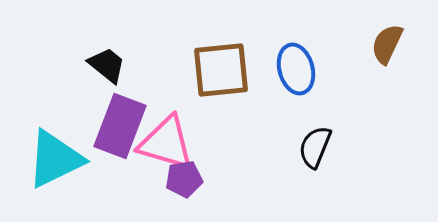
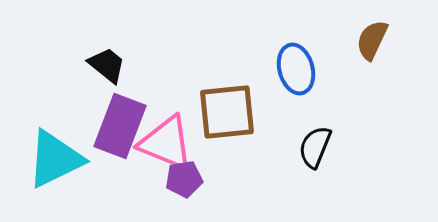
brown semicircle: moved 15 px left, 4 px up
brown square: moved 6 px right, 42 px down
pink triangle: rotated 6 degrees clockwise
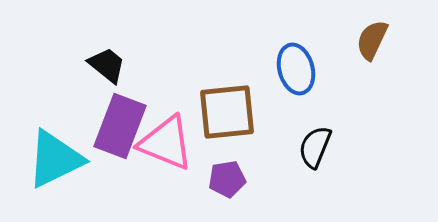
purple pentagon: moved 43 px right
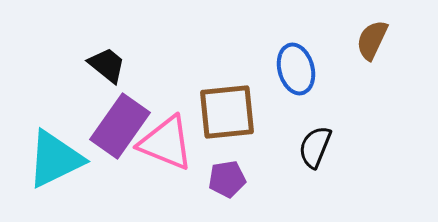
purple rectangle: rotated 14 degrees clockwise
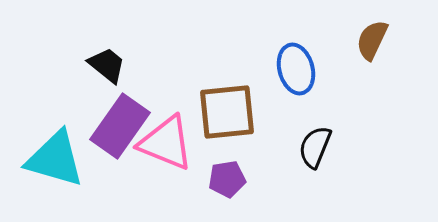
cyan triangle: rotated 42 degrees clockwise
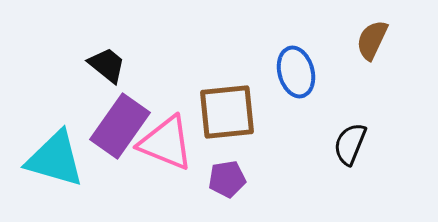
blue ellipse: moved 3 px down
black semicircle: moved 35 px right, 3 px up
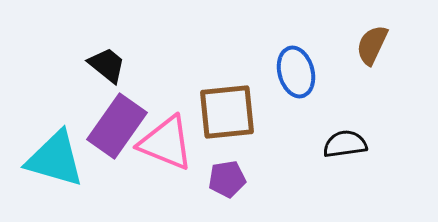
brown semicircle: moved 5 px down
purple rectangle: moved 3 px left
black semicircle: moved 5 px left; rotated 60 degrees clockwise
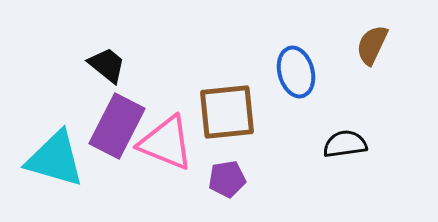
purple rectangle: rotated 8 degrees counterclockwise
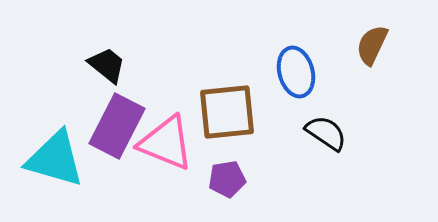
black semicircle: moved 19 px left, 11 px up; rotated 42 degrees clockwise
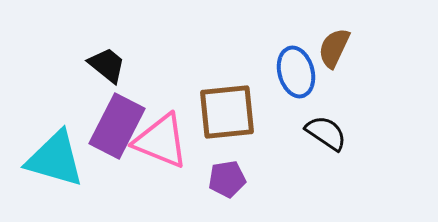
brown semicircle: moved 38 px left, 3 px down
pink triangle: moved 5 px left, 2 px up
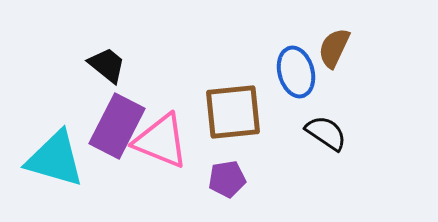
brown square: moved 6 px right
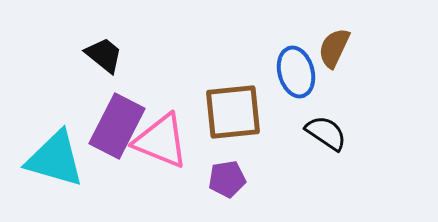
black trapezoid: moved 3 px left, 10 px up
